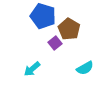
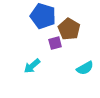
purple square: rotated 24 degrees clockwise
cyan arrow: moved 3 px up
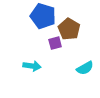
cyan arrow: rotated 132 degrees counterclockwise
